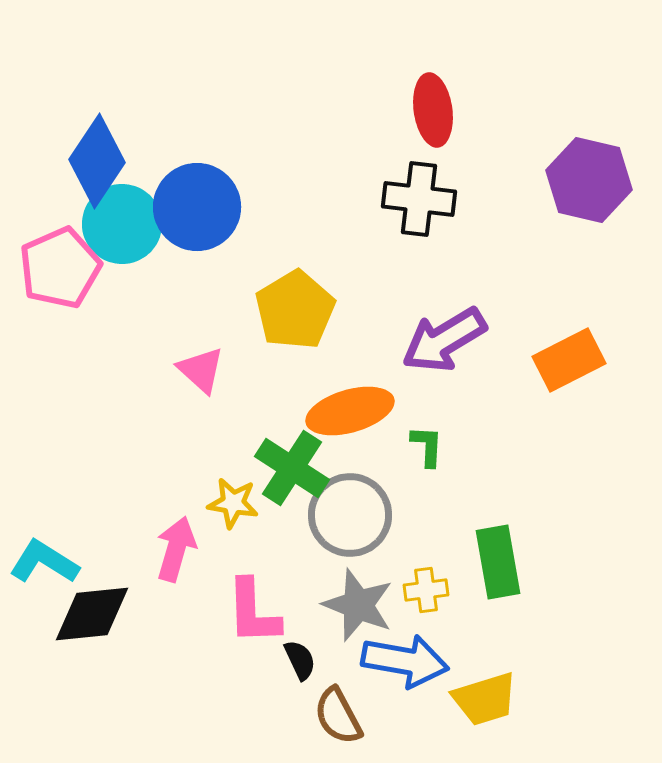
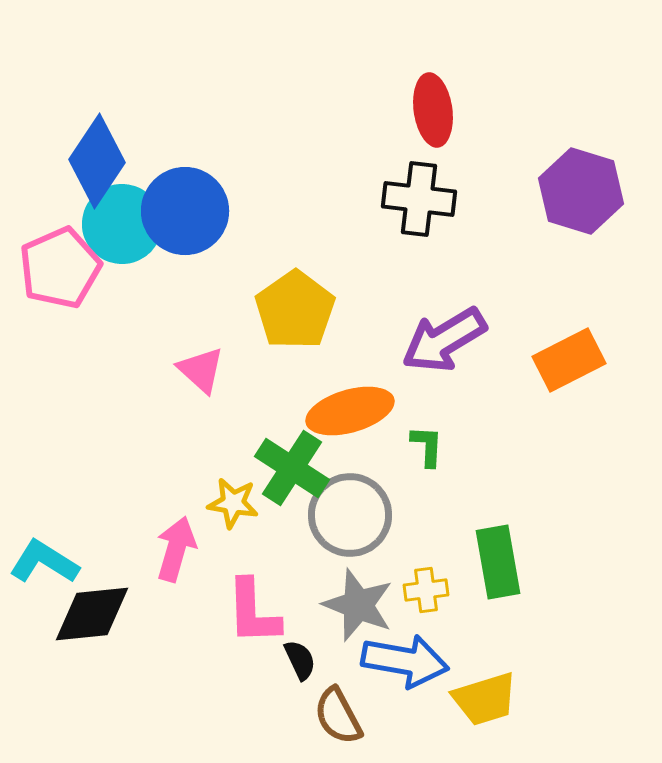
purple hexagon: moved 8 px left, 11 px down; rotated 4 degrees clockwise
blue circle: moved 12 px left, 4 px down
yellow pentagon: rotated 4 degrees counterclockwise
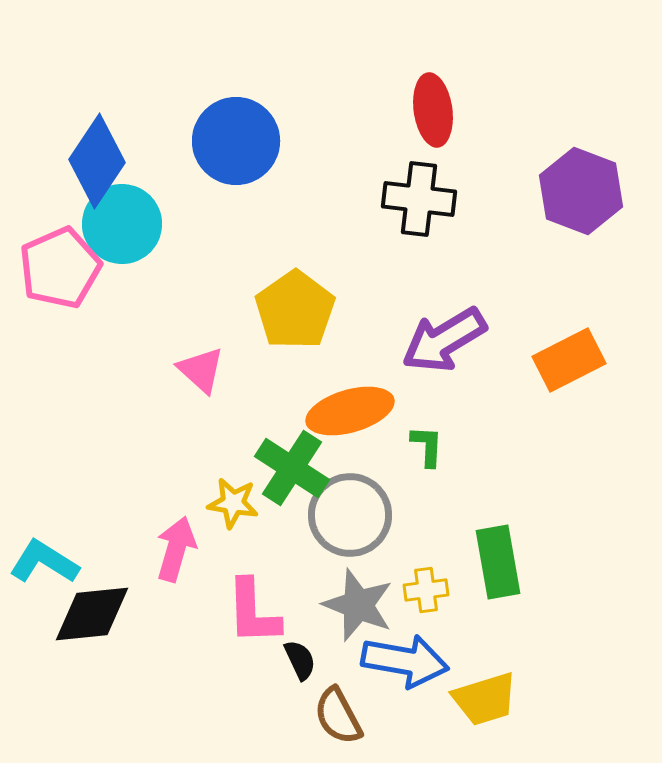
purple hexagon: rotated 4 degrees clockwise
blue circle: moved 51 px right, 70 px up
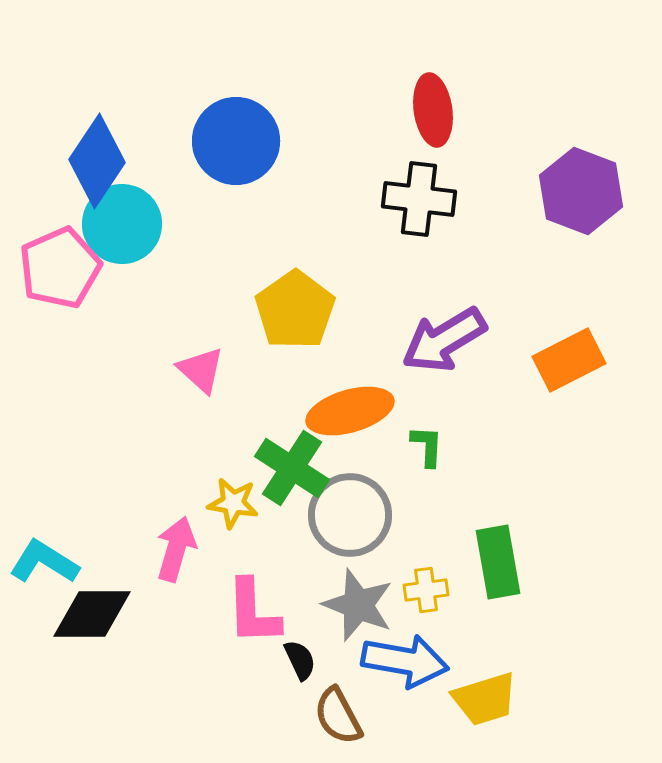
black diamond: rotated 6 degrees clockwise
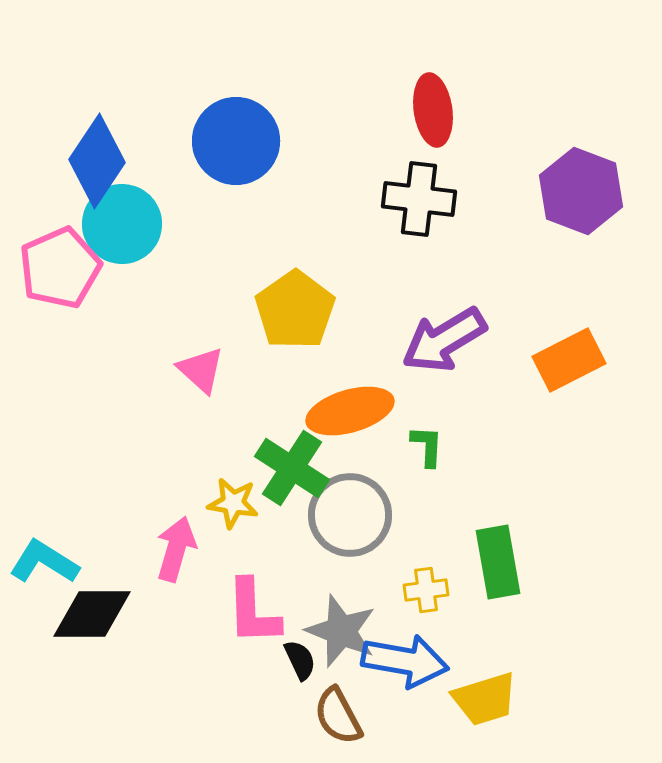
gray star: moved 17 px left, 26 px down
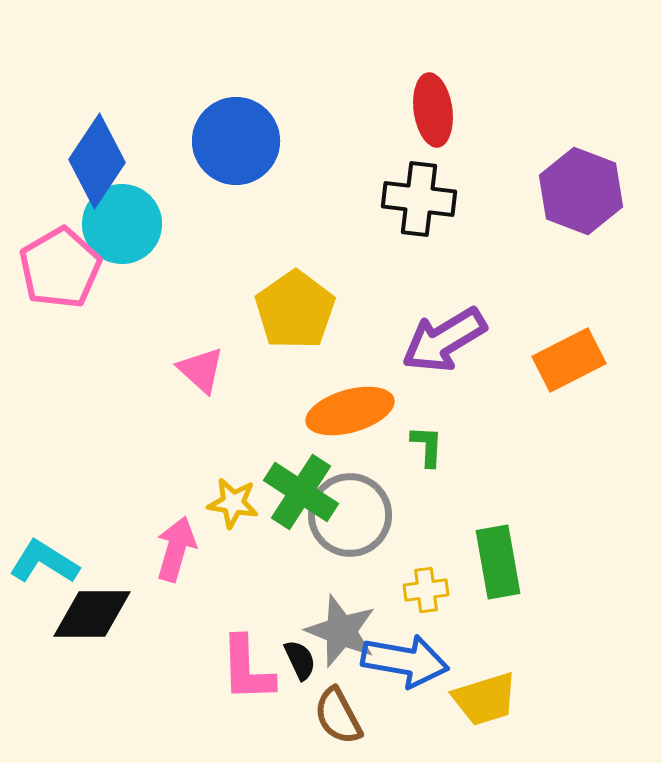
pink pentagon: rotated 6 degrees counterclockwise
green cross: moved 9 px right, 24 px down
pink L-shape: moved 6 px left, 57 px down
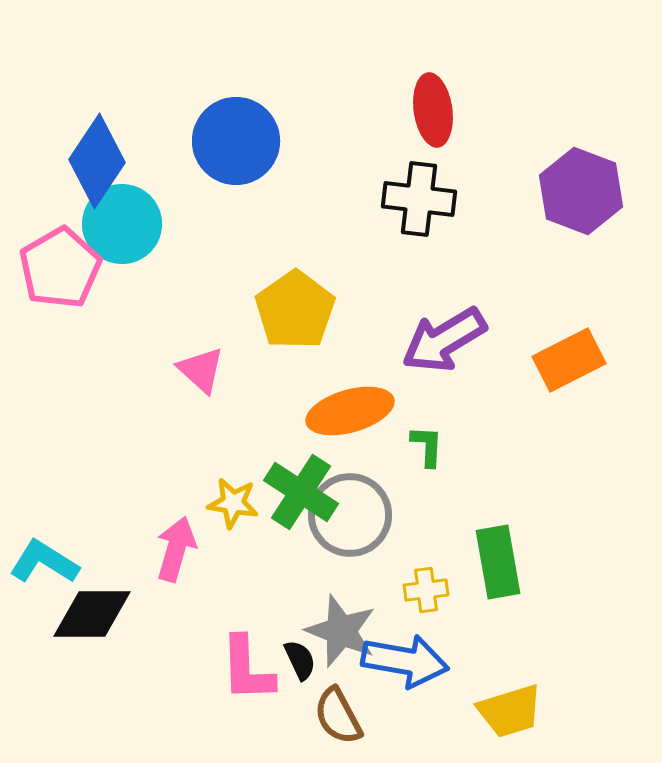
yellow trapezoid: moved 25 px right, 12 px down
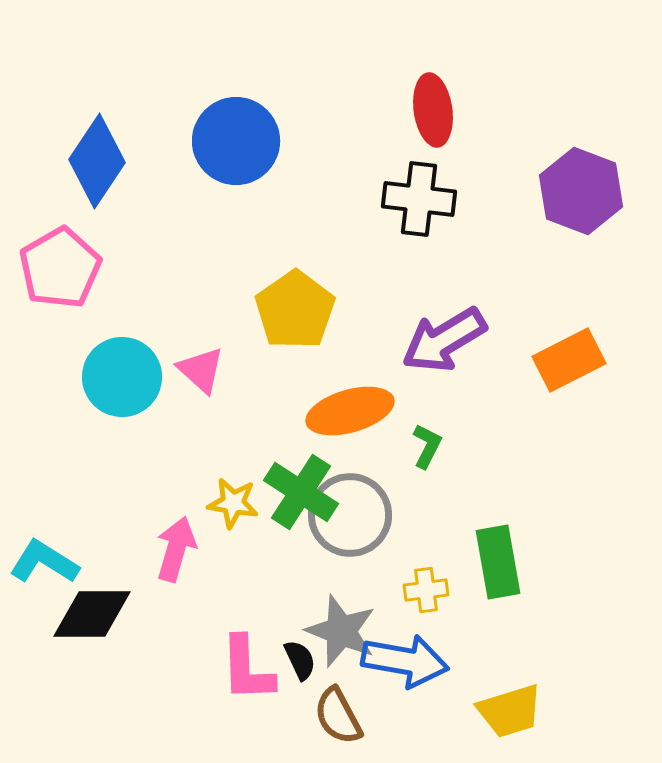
cyan circle: moved 153 px down
green L-shape: rotated 24 degrees clockwise
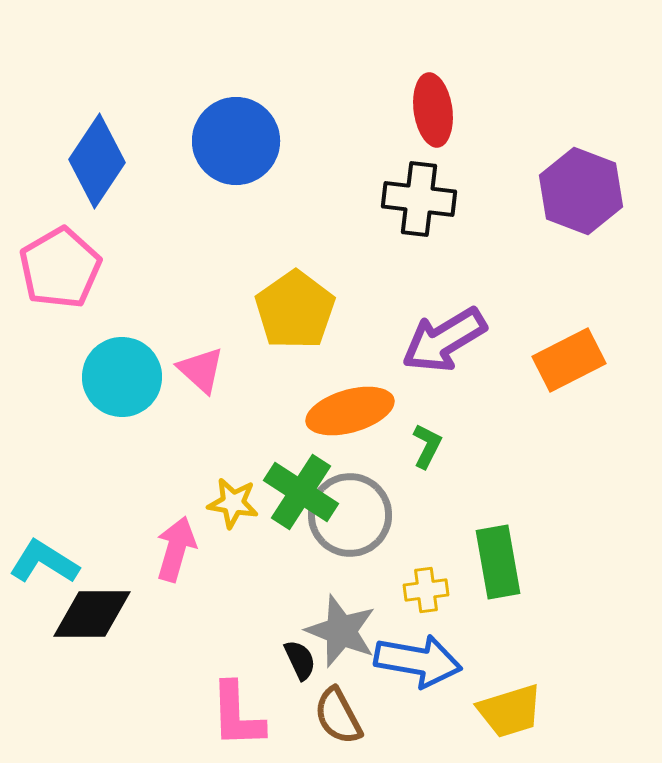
blue arrow: moved 13 px right
pink L-shape: moved 10 px left, 46 px down
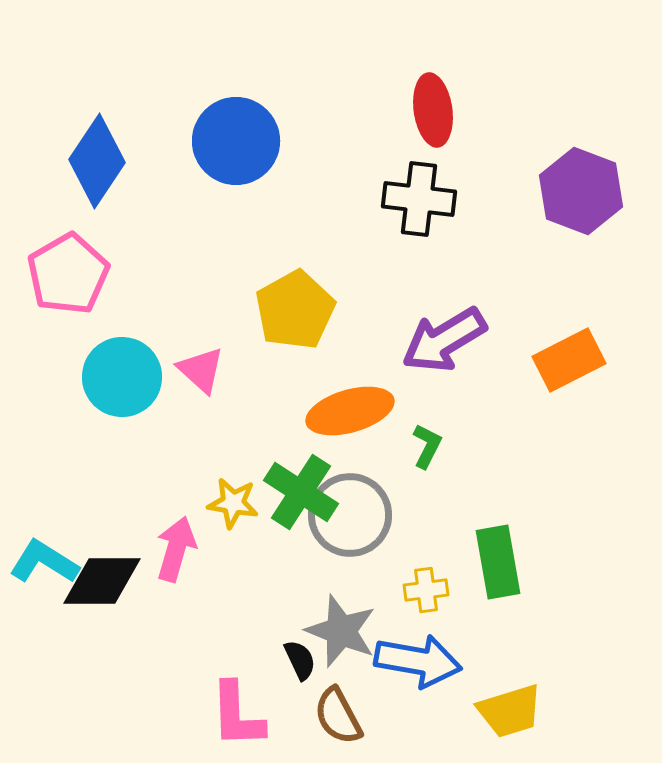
pink pentagon: moved 8 px right, 6 px down
yellow pentagon: rotated 6 degrees clockwise
black diamond: moved 10 px right, 33 px up
